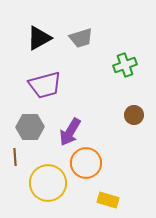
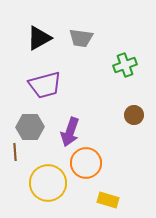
gray trapezoid: rotated 25 degrees clockwise
purple arrow: rotated 12 degrees counterclockwise
brown line: moved 5 px up
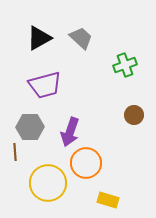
gray trapezoid: rotated 145 degrees counterclockwise
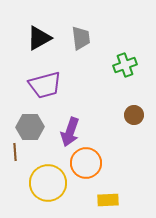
gray trapezoid: rotated 40 degrees clockwise
yellow rectangle: rotated 20 degrees counterclockwise
